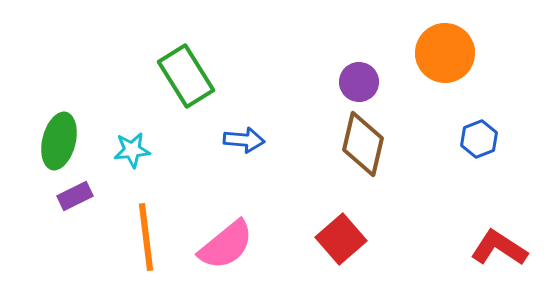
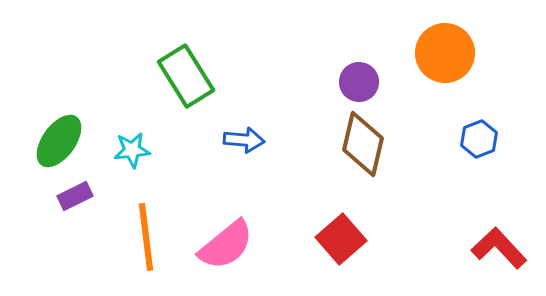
green ellipse: rotated 22 degrees clockwise
red L-shape: rotated 14 degrees clockwise
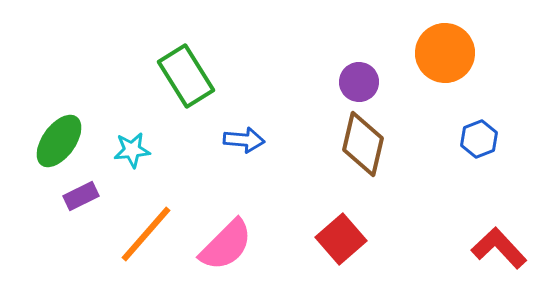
purple rectangle: moved 6 px right
orange line: moved 3 px up; rotated 48 degrees clockwise
pink semicircle: rotated 6 degrees counterclockwise
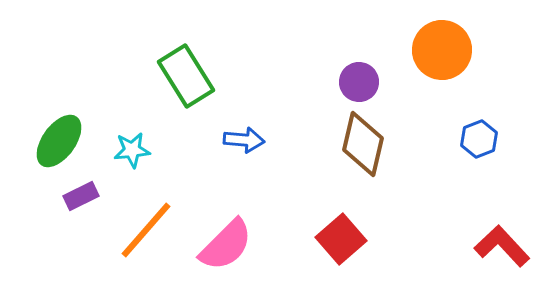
orange circle: moved 3 px left, 3 px up
orange line: moved 4 px up
red L-shape: moved 3 px right, 2 px up
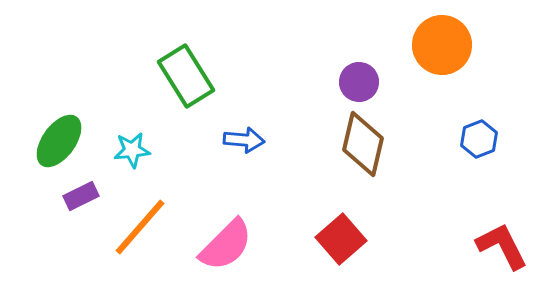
orange circle: moved 5 px up
orange line: moved 6 px left, 3 px up
red L-shape: rotated 16 degrees clockwise
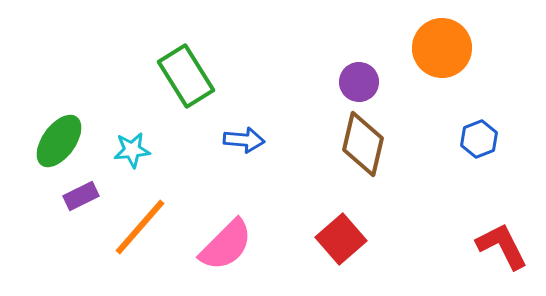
orange circle: moved 3 px down
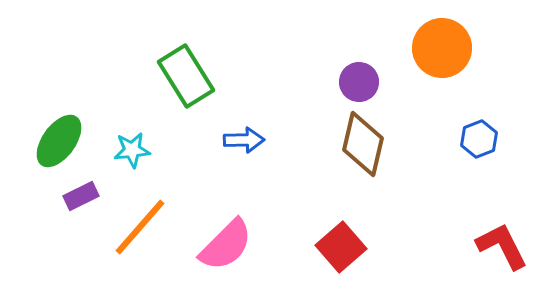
blue arrow: rotated 6 degrees counterclockwise
red square: moved 8 px down
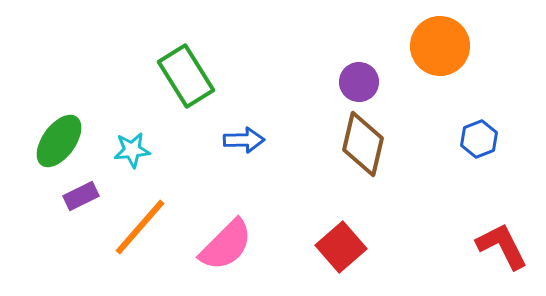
orange circle: moved 2 px left, 2 px up
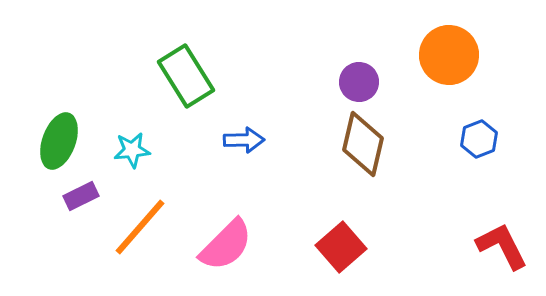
orange circle: moved 9 px right, 9 px down
green ellipse: rotated 16 degrees counterclockwise
